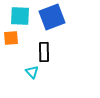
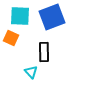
orange square: rotated 28 degrees clockwise
cyan triangle: moved 1 px left
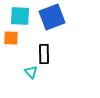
orange square: rotated 21 degrees counterclockwise
black rectangle: moved 2 px down
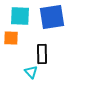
blue square: rotated 12 degrees clockwise
black rectangle: moved 2 px left
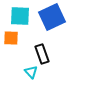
blue square: rotated 16 degrees counterclockwise
black rectangle: rotated 18 degrees counterclockwise
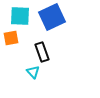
orange square: rotated 14 degrees counterclockwise
black rectangle: moved 2 px up
cyan triangle: moved 2 px right
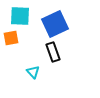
blue square: moved 3 px right, 7 px down
black rectangle: moved 11 px right
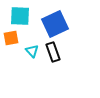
cyan triangle: moved 1 px left, 21 px up
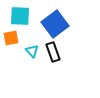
blue square: rotated 12 degrees counterclockwise
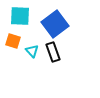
orange square: moved 2 px right, 3 px down; rotated 28 degrees clockwise
